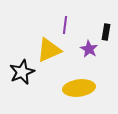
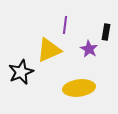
black star: moved 1 px left
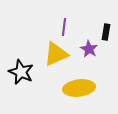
purple line: moved 1 px left, 2 px down
yellow triangle: moved 7 px right, 4 px down
black star: rotated 25 degrees counterclockwise
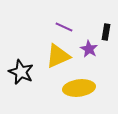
purple line: rotated 72 degrees counterclockwise
yellow triangle: moved 2 px right, 2 px down
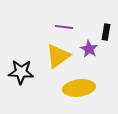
purple line: rotated 18 degrees counterclockwise
yellow triangle: rotated 12 degrees counterclockwise
black star: rotated 20 degrees counterclockwise
